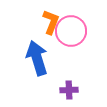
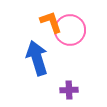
orange L-shape: rotated 40 degrees counterclockwise
pink circle: moved 1 px left, 1 px up
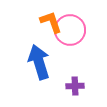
blue arrow: moved 2 px right, 4 px down
purple cross: moved 6 px right, 4 px up
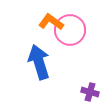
orange L-shape: rotated 35 degrees counterclockwise
purple cross: moved 15 px right, 6 px down; rotated 18 degrees clockwise
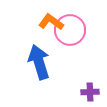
purple cross: rotated 18 degrees counterclockwise
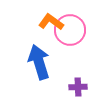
purple cross: moved 12 px left, 5 px up
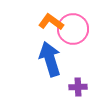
pink circle: moved 3 px right, 1 px up
blue arrow: moved 11 px right, 3 px up
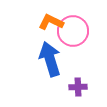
orange L-shape: rotated 10 degrees counterclockwise
pink circle: moved 2 px down
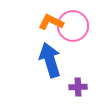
pink circle: moved 5 px up
blue arrow: moved 1 px down
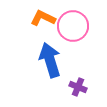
orange L-shape: moved 8 px left, 4 px up
purple cross: rotated 24 degrees clockwise
